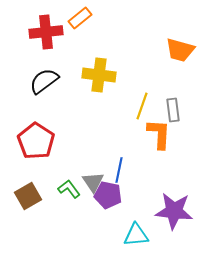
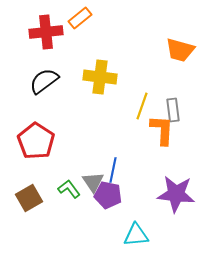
yellow cross: moved 1 px right, 2 px down
orange L-shape: moved 3 px right, 4 px up
blue line: moved 6 px left
brown square: moved 1 px right, 2 px down
purple star: moved 2 px right, 17 px up
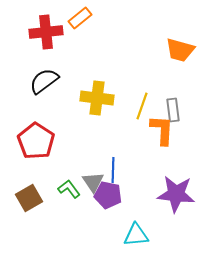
yellow cross: moved 3 px left, 21 px down
blue line: rotated 10 degrees counterclockwise
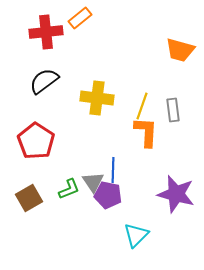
orange L-shape: moved 16 px left, 2 px down
green L-shape: rotated 105 degrees clockwise
purple star: rotated 9 degrees clockwise
cyan triangle: rotated 40 degrees counterclockwise
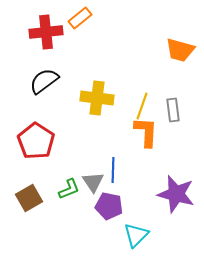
purple pentagon: moved 1 px right, 11 px down
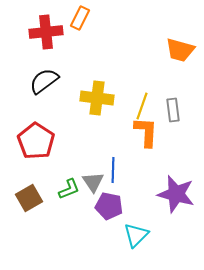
orange rectangle: rotated 25 degrees counterclockwise
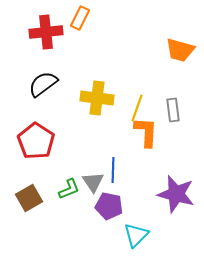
black semicircle: moved 1 px left, 3 px down
yellow line: moved 5 px left, 2 px down
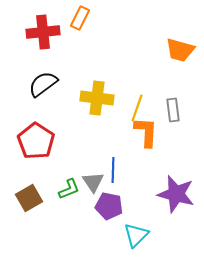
red cross: moved 3 px left
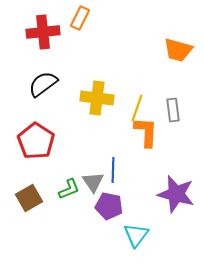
orange trapezoid: moved 2 px left
cyan triangle: rotated 8 degrees counterclockwise
